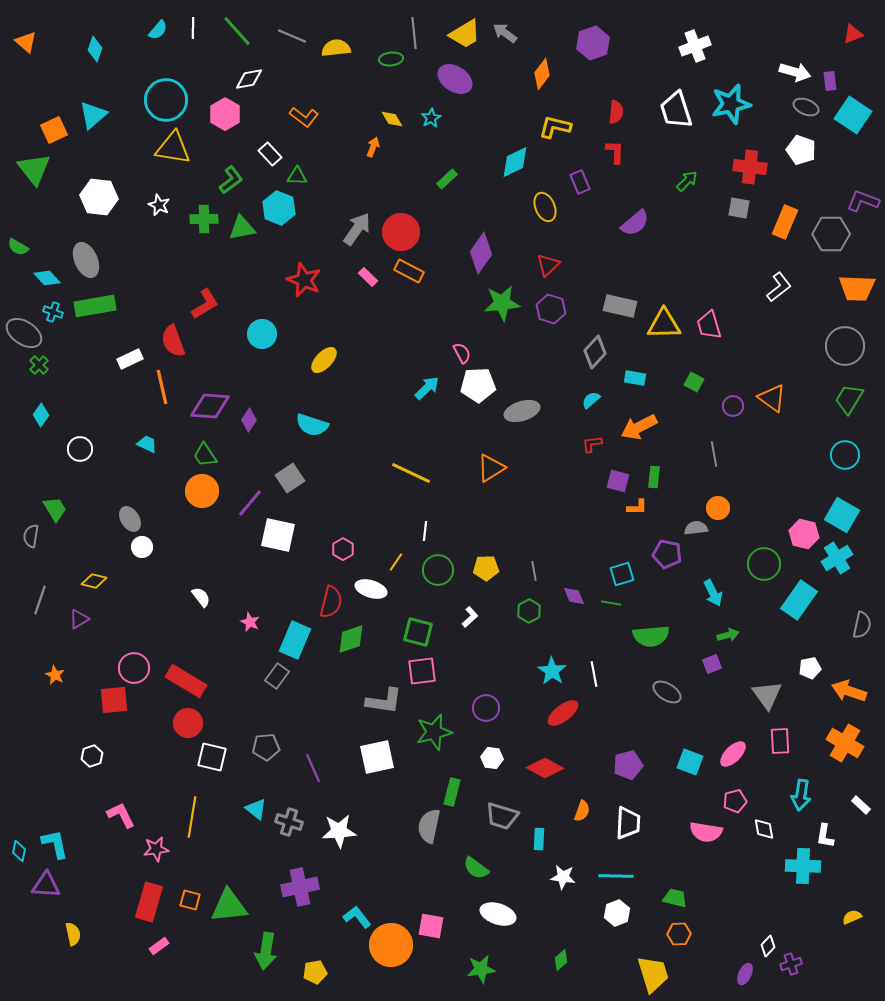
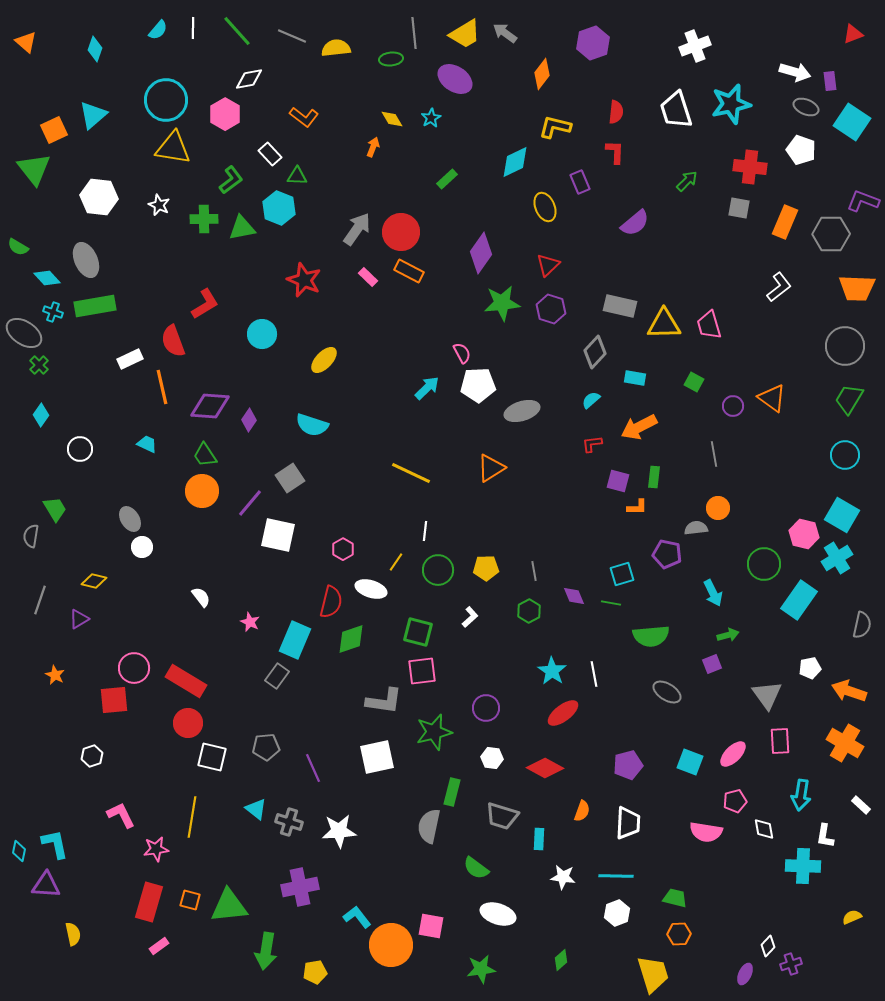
cyan square at (853, 115): moved 1 px left, 7 px down
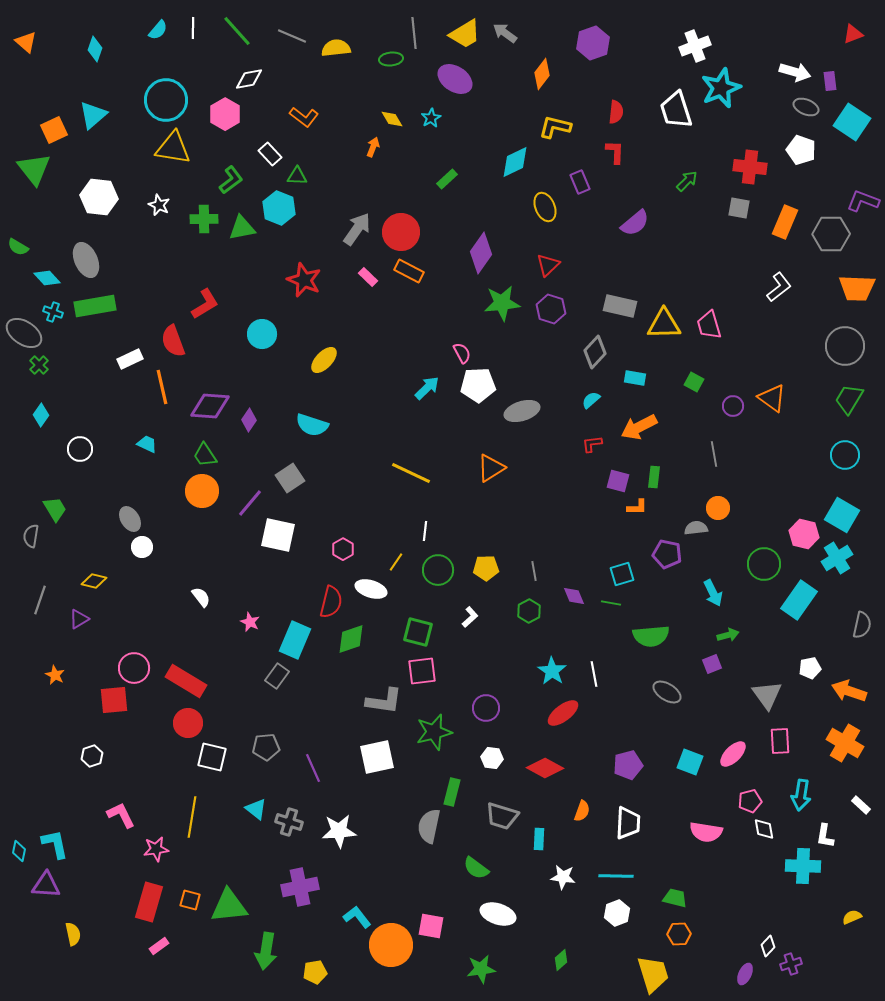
cyan star at (731, 104): moved 10 px left, 16 px up; rotated 9 degrees counterclockwise
pink pentagon at (735, 801): moved 15 px right
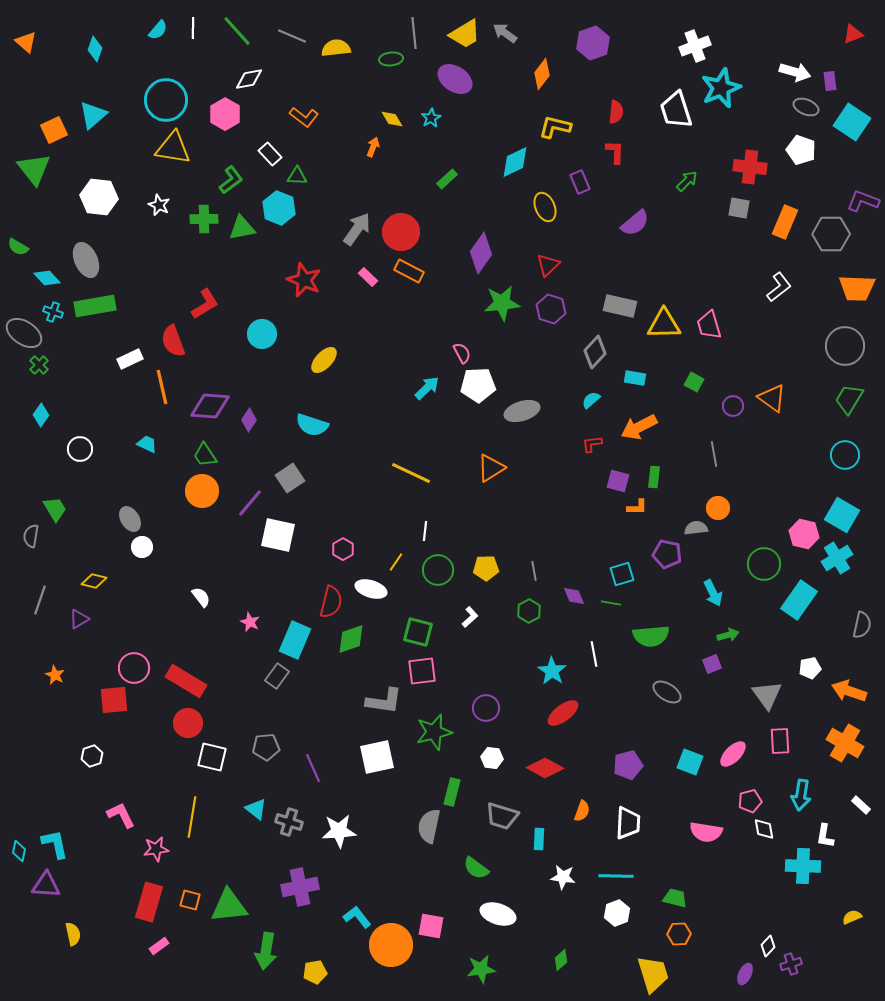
white line at (594, 674): moved 20 px up
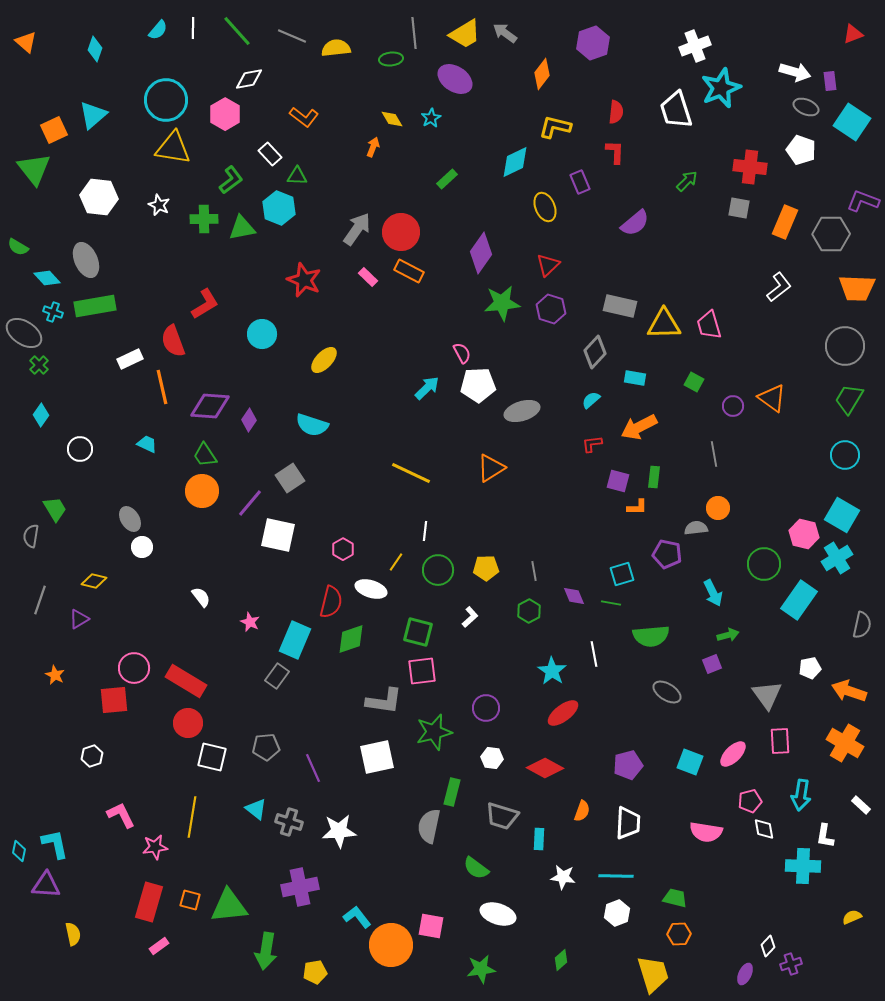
pink star at (156, 849): moved 1 px left, 2 px up
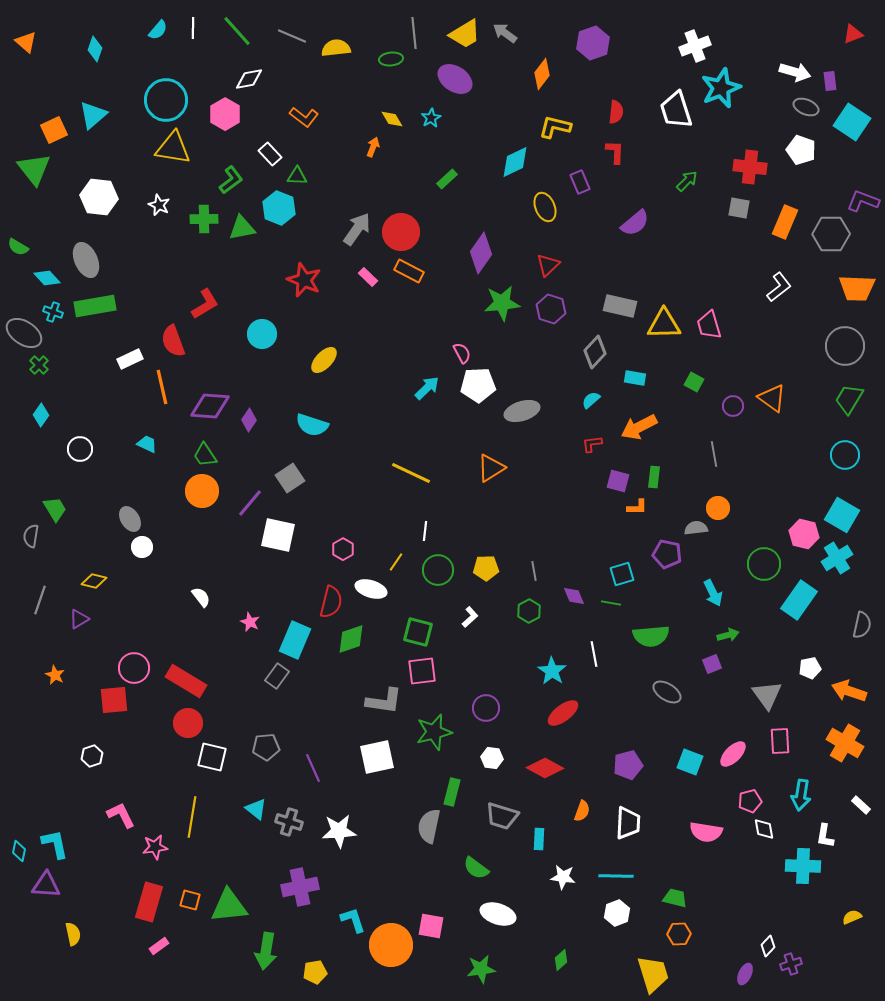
cyan L-shape at (357, 917): moved 4 px left, 3 px down; rotated 20 degrees clockwise
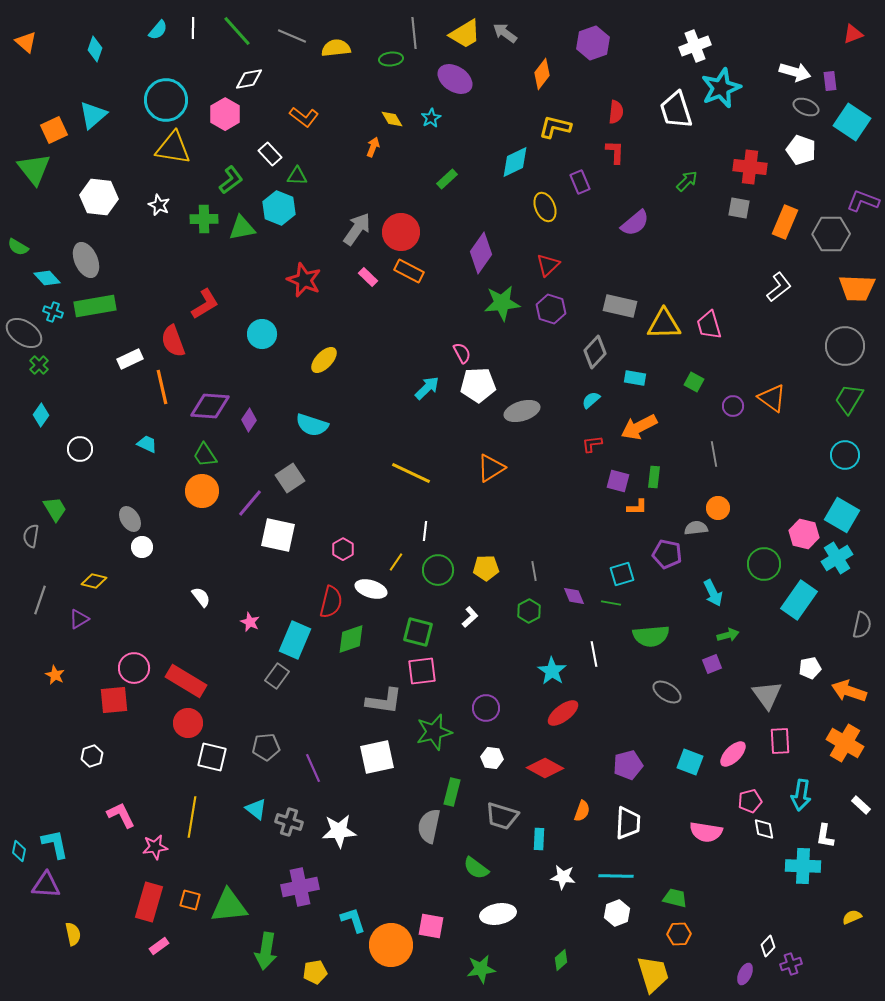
white ellipse at (498, 914): rotated 28 degrees counterclockwise
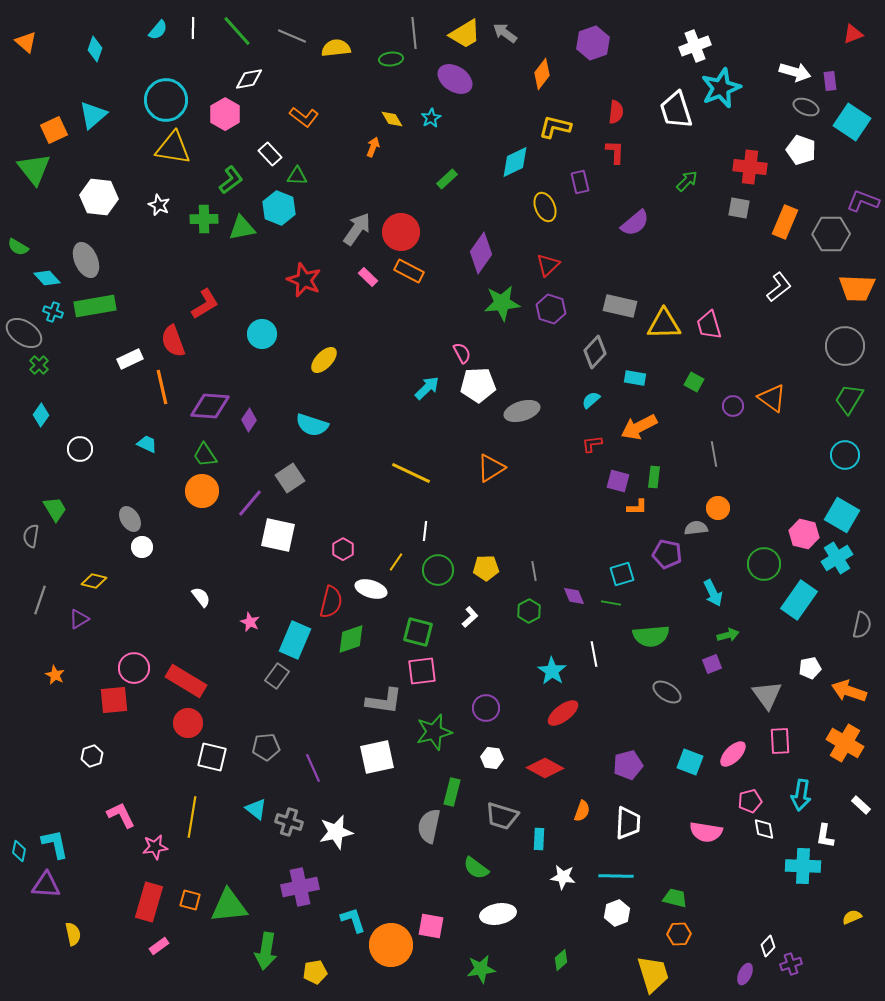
purple rectangle at (580, 182): rotated 10 degrees clockwise
white star at (339, 831): moved 3 px left, 1 px down; rotated 8 degrees counterclockwise
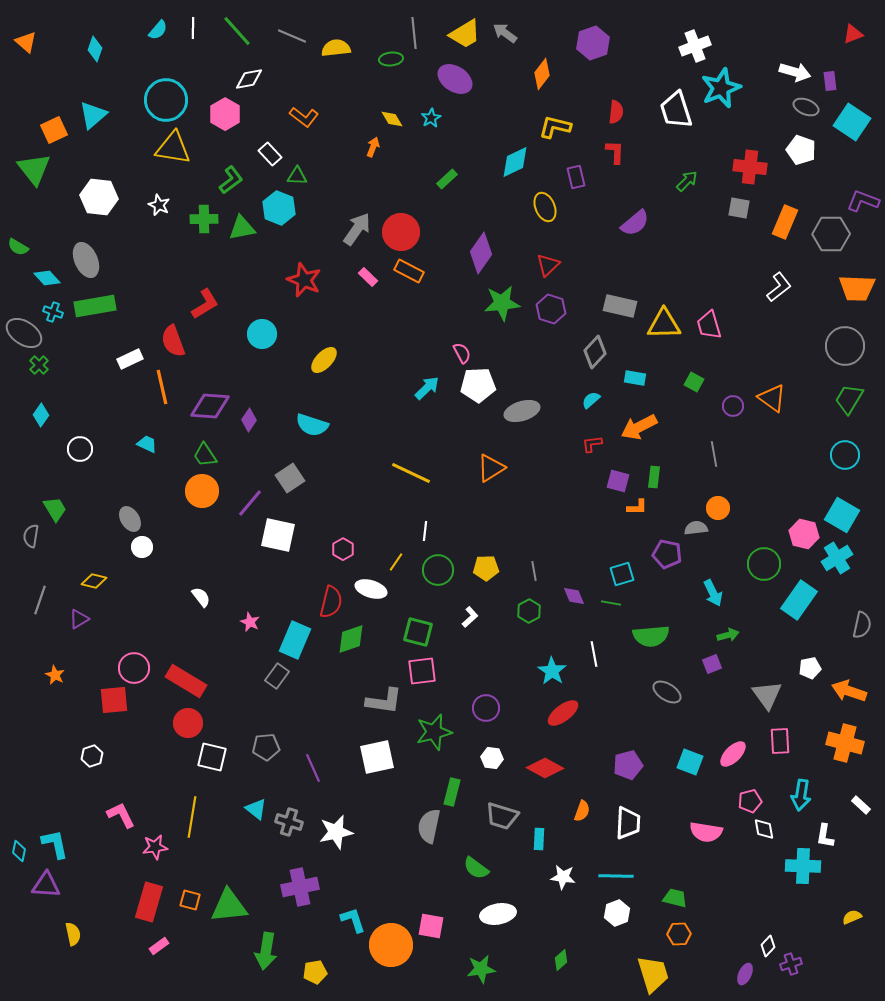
purple rectangle at (580, 182): moved 4 px left, 5 px up
orange cross at (845, 743): rotated 15 degrees counterclockwise
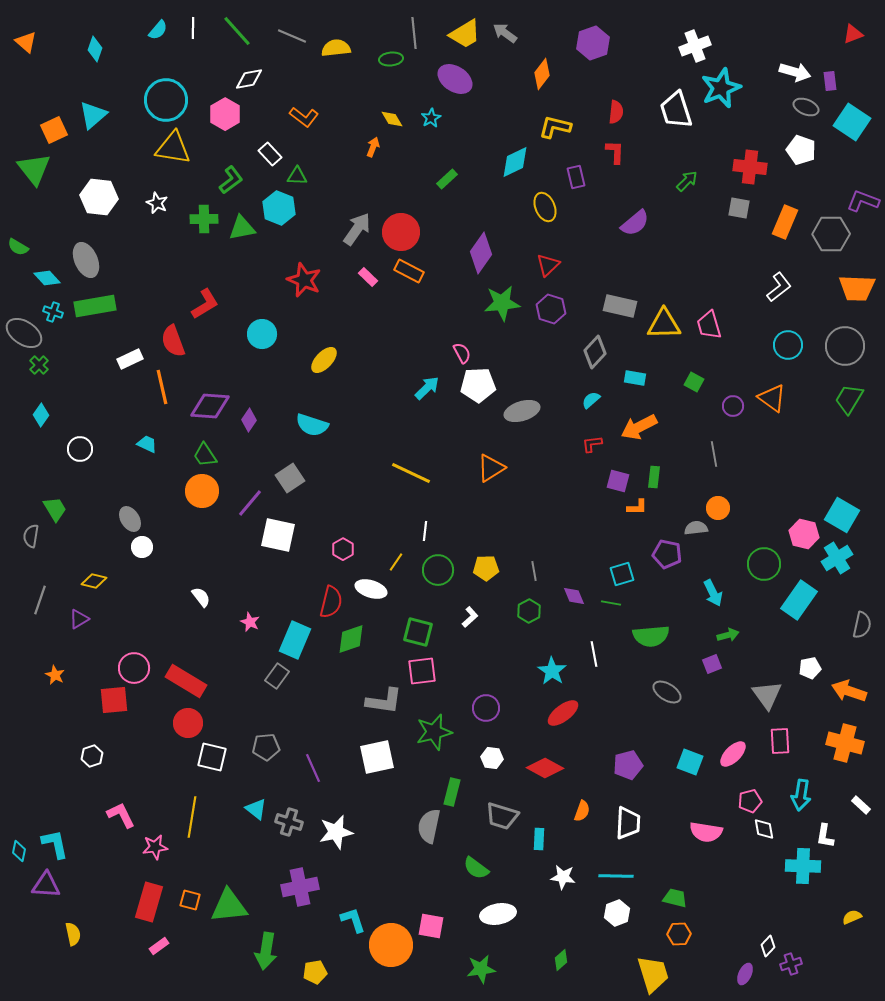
white star at (159, 205): moved 2 px left, 2 px up
cyan circle at (845, 455): moved 57 px left, 110 px up
